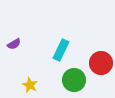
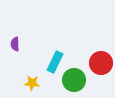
purple semicircle: moved 1 px right; rotated 120 degrees clockwise
cyan rectangle: moved 6 px left, 12 px down
yellow star: moved 2 px right, 2 px up; rotated 21 degrees counterclockwise
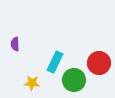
red circle: moved 2 px left
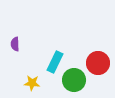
red circle: moved 1 px left
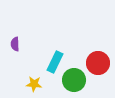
yellow star: moved 2 px right, 1 px down
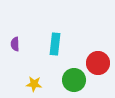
cyan rectangle: moved 18 px up; rotated 20 degrees counterclockwise
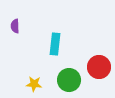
purple semicircle: moved 18 px up
red circle: moved 1 px right, 4 px down
green circle: moved 5 px left
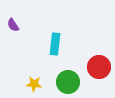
purple semicircle: moved 2 px left, 1 px up; rotated 32 degrees counterclockwise
green circle: moved 1 px left, 2 px down
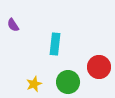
yellow star: rotated 28 degrees counterclockwise
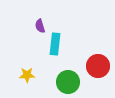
purple semicircle: moved 27 px right, 1 px down; rotated 16 degrees clockwise
red circle: moved 1 px left, 1 px up
yellow star: moved 7 px left, 9 px up; rotated 21 degrees clockwise
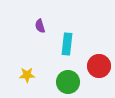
cyan rectangle: moved 12 px right
red circle: moved 1 px right
